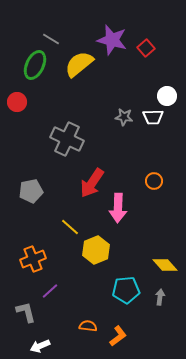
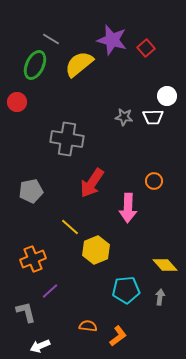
gray cross: rotated 16 degrees counterclockwise
pink arrow: moved 10 px right
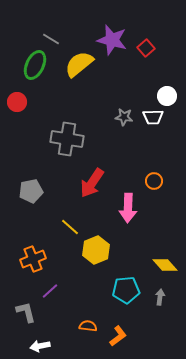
white arrow: rotated 12 degrees clockwise
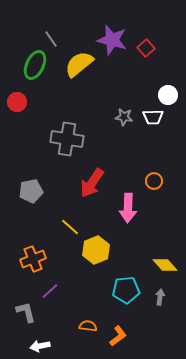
gray line: rotated 24 degrees clockwise
white circle: moved 1 px right, 1 px up
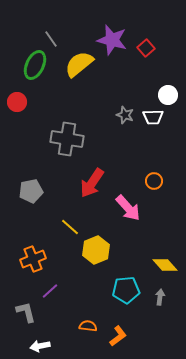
gray star: moved 1 px right, 2 px up; rotated 12 degrees clockwise
pink arrow: rotated 44 degrees counterclockwise
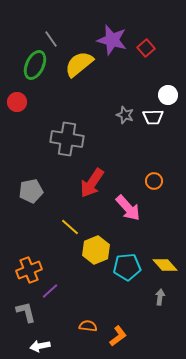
orange cross: moved 4 px left, 11 px down
cyan pentagon: moved 1 px right, 23 px up
